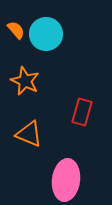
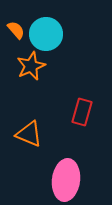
orange star: moved 6 px right, 15 px up; rotated 24 degrees clockwise
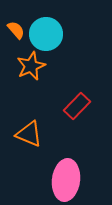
red rectangle: moved 5 px left, 6 px up; rotated 28 degrees clockwise
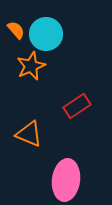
red rectangle: rotated 12 degrees clockwise
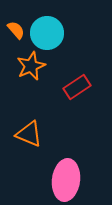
cyan circle: moved 1 px right, 1 px up
red rectangle: moved 19 px up
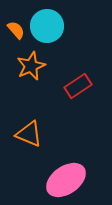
cyan circle: moved 7 px up
red rectangle: moved 1 px right, 1 px up
pink ellipse: rotated 48 degrees clockwise
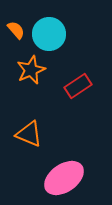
cyan circle: moved 2 px right, 8 px down
orange star: moved 4 px down
pink ellipse: moved 2 px left, 2 px up
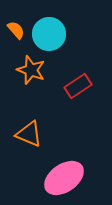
orange star: rotated 28 degrees counterclockwise
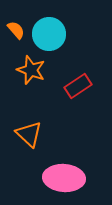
orange triangle: rotated 20 degrees clockwise
pink ellipse: rotated 39 degrees clockwise
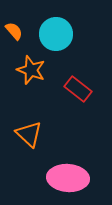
orange semicircle: moved 2 px left, 1 px down
cyan circle: moved 7 px right
red rectangle: moved 3 px down; rotated 72 degrees clockwise
pink ellipse: moved 4 px right
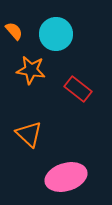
orange star: rotated 12 degrees counterclockwise
pink ellipse: moved 2 px left, 1 px up; rotated 21 degrees counterclockwise
